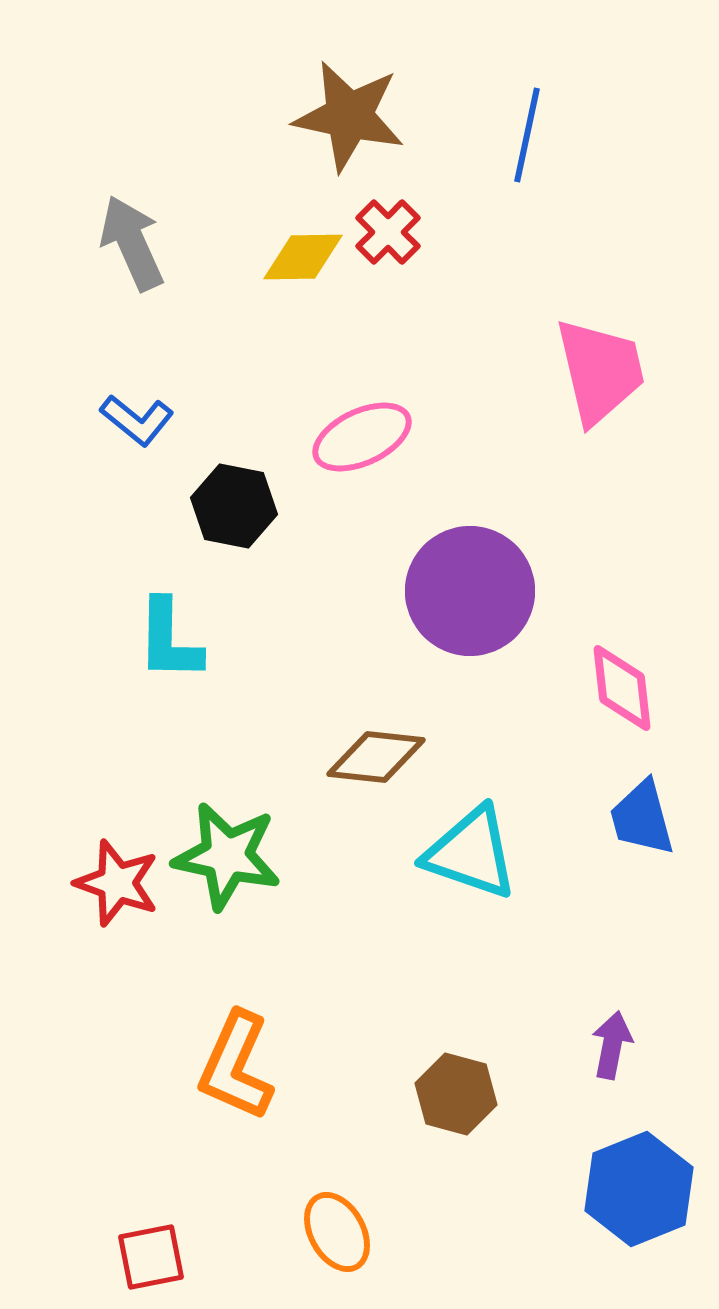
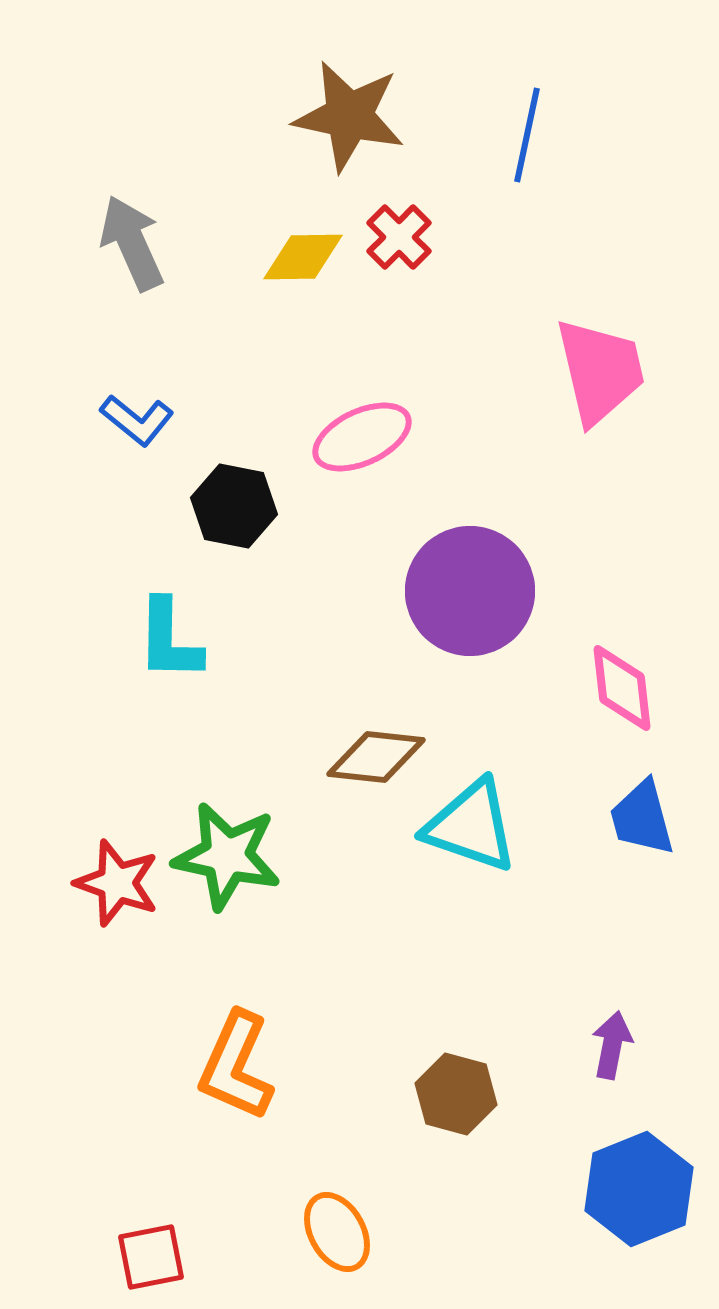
red cross: moved 11 px right, 5 px down
cyan triangle: moved 27 px up
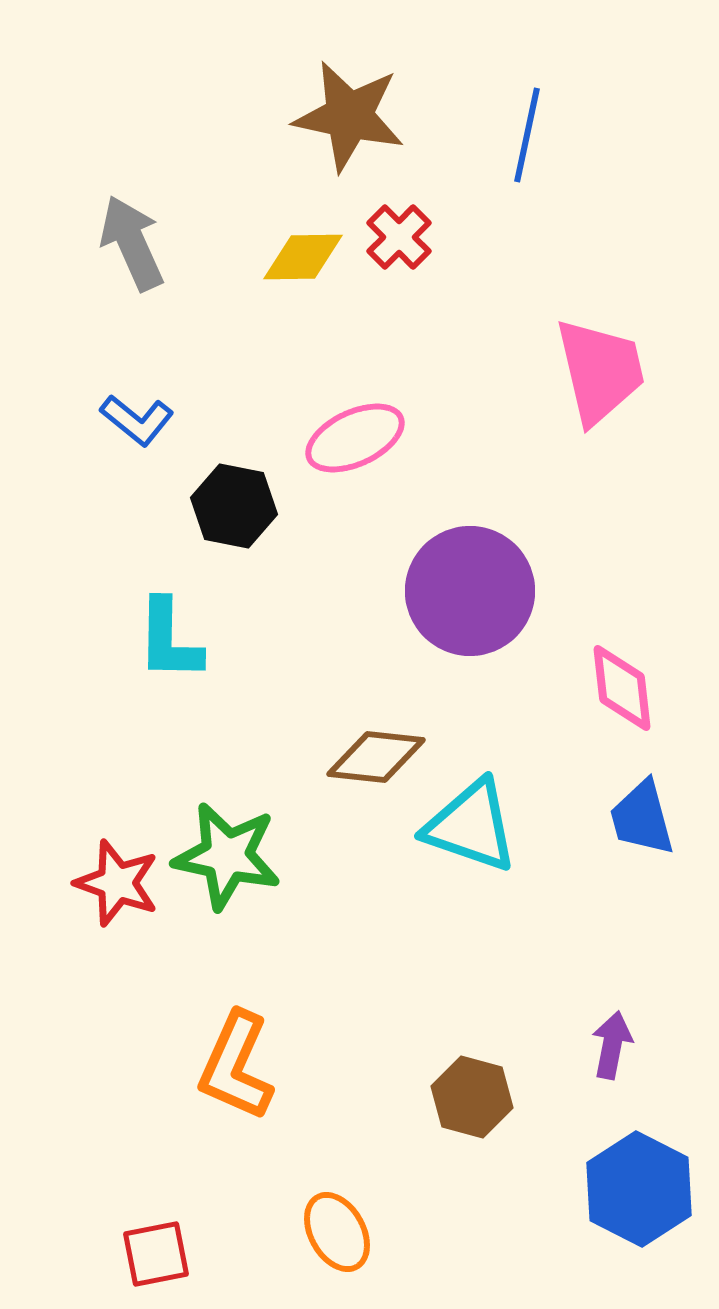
pink ellipse: moved 7 px left, 1 px down
brown hexagon: moved 16 px right, 3 px down
blue hexagon: rotated 11 degrees counterclockwise
red square: moved 5 px right, 3 px up
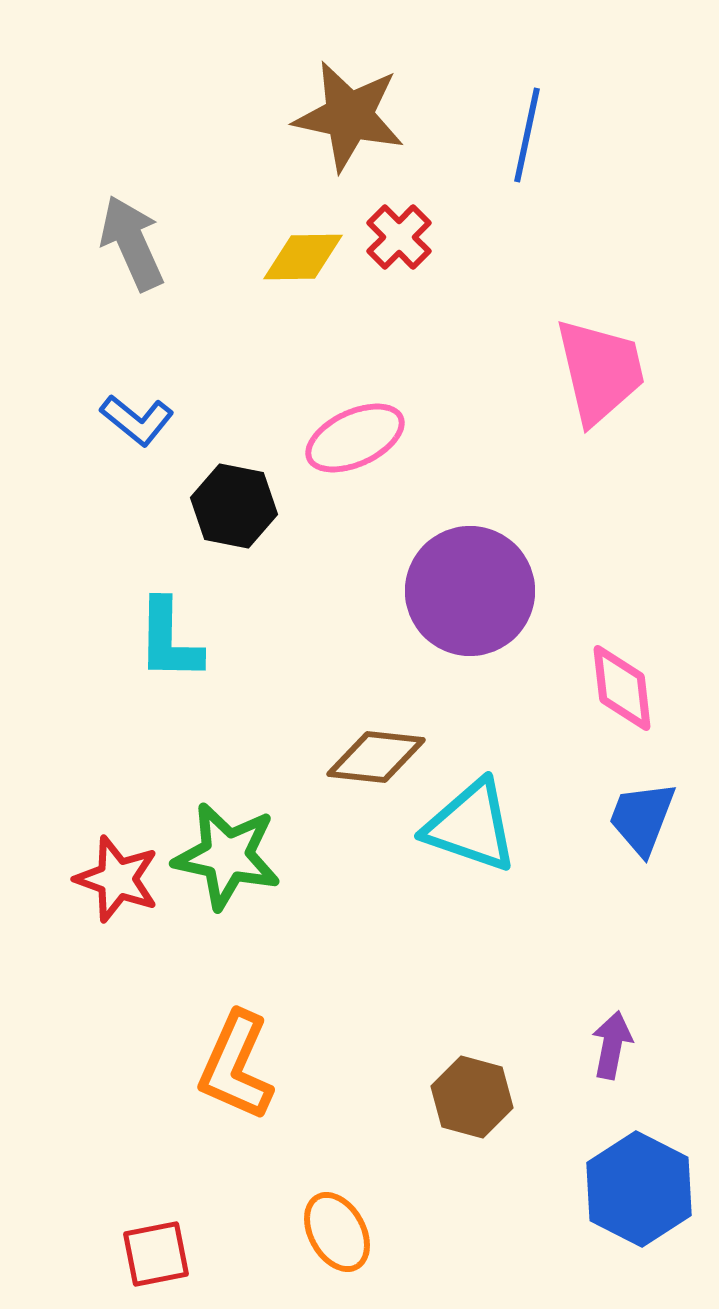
blue trapezoid: rotated 36 degrees clockwise
red star: moved 4 px up
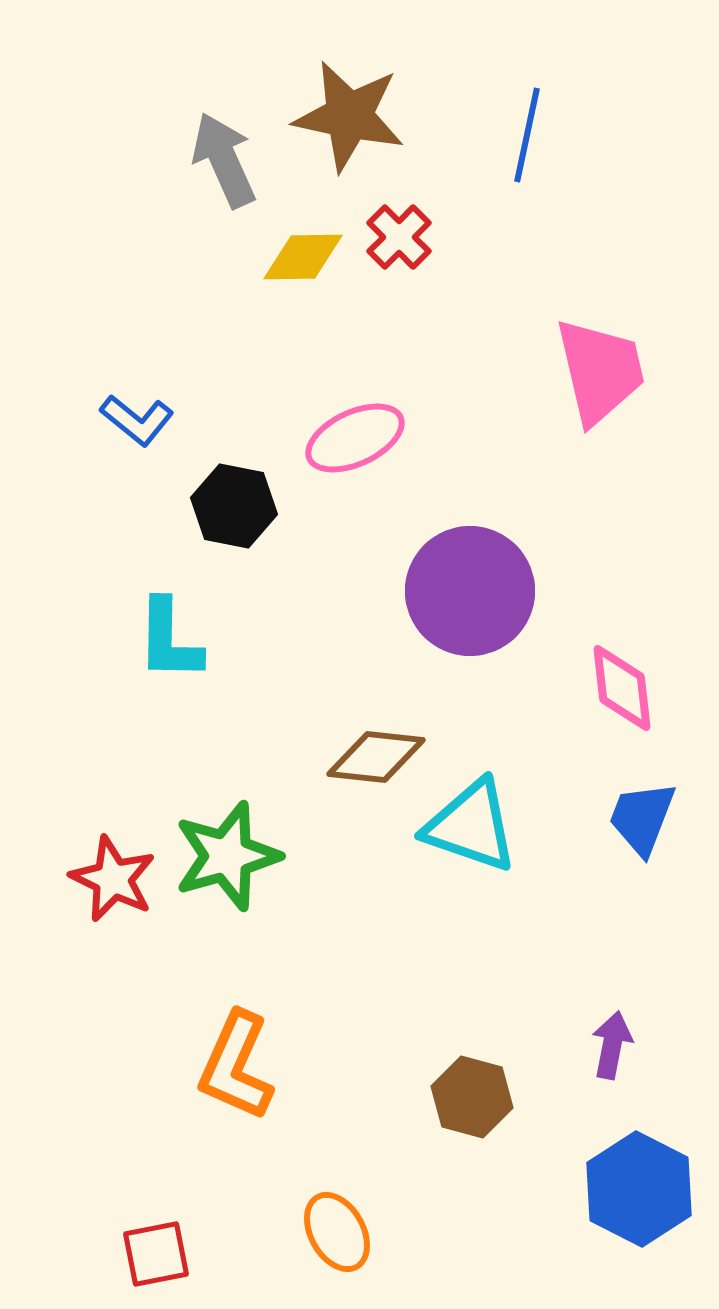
gray arrow: moved 92 px right, 83 px up
green star: rotated 28 degrees counterclockwise
red star: moved 4 px left; rotated 6 degrees clockwise
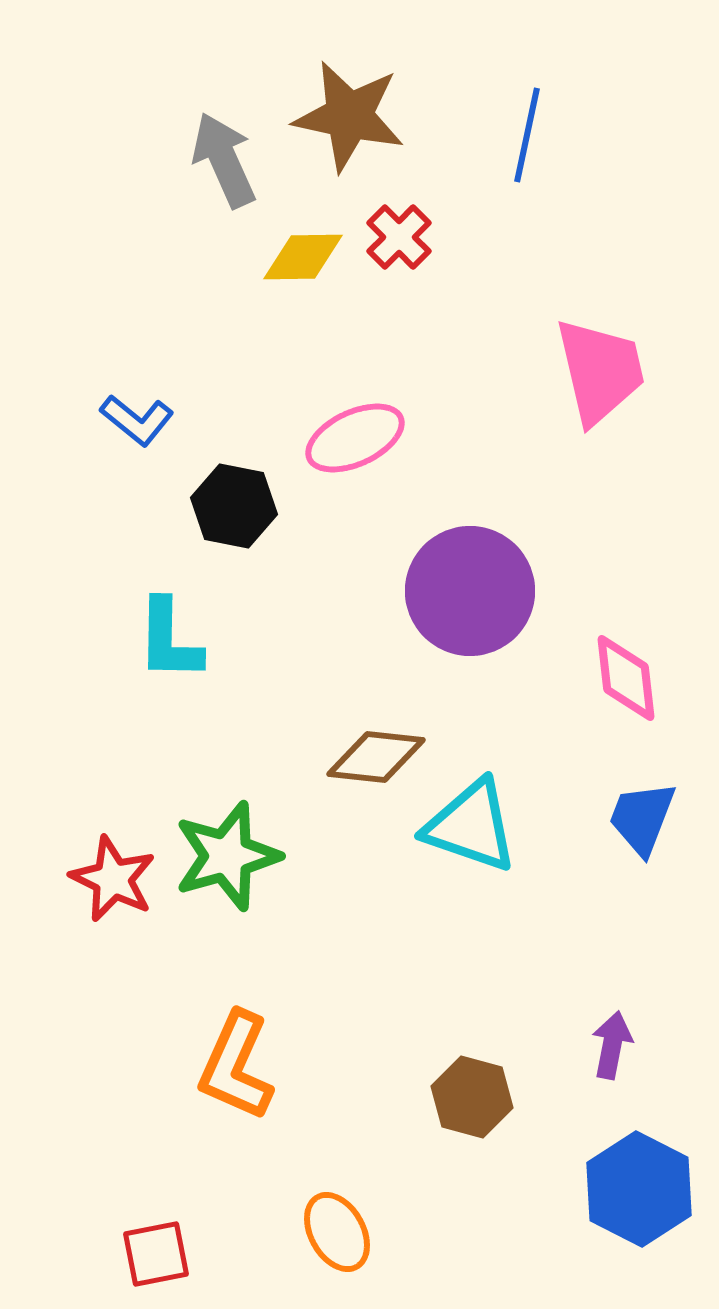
pink diamond: moved 4 px right, 10 px up
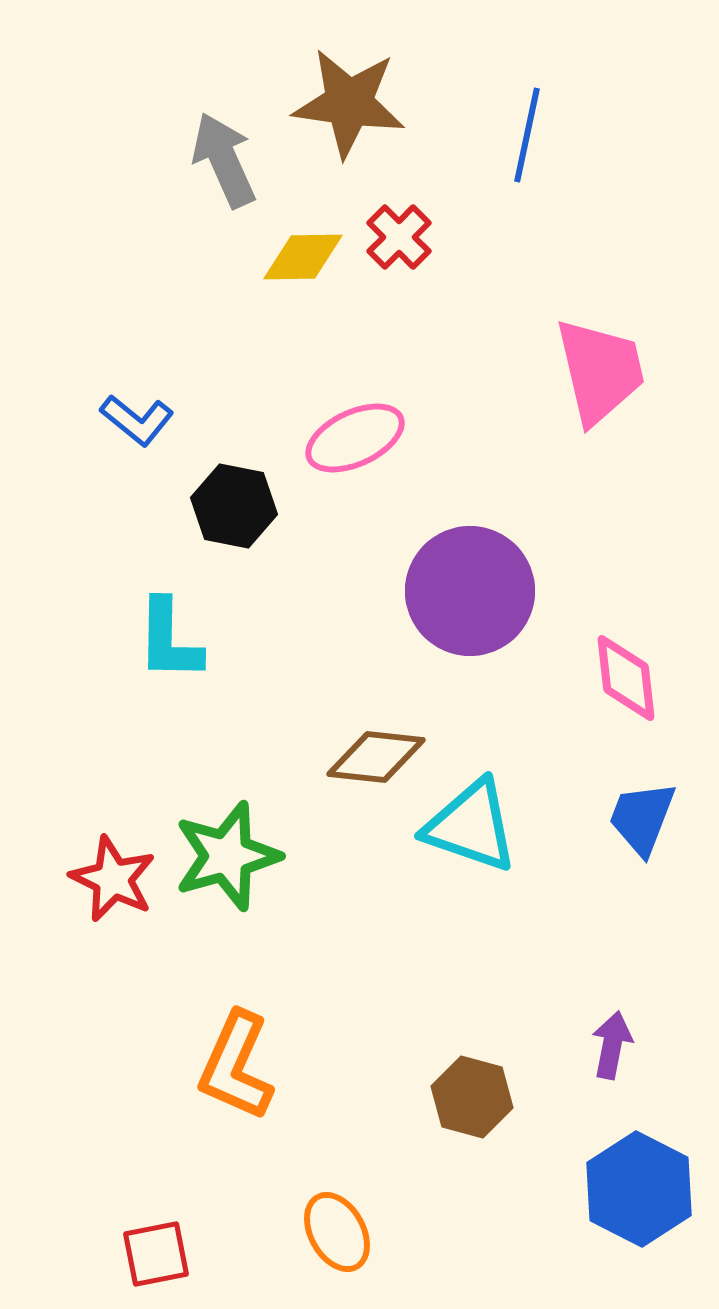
brown star: moved 13 px up; rotated 4 degrees counterclockwise
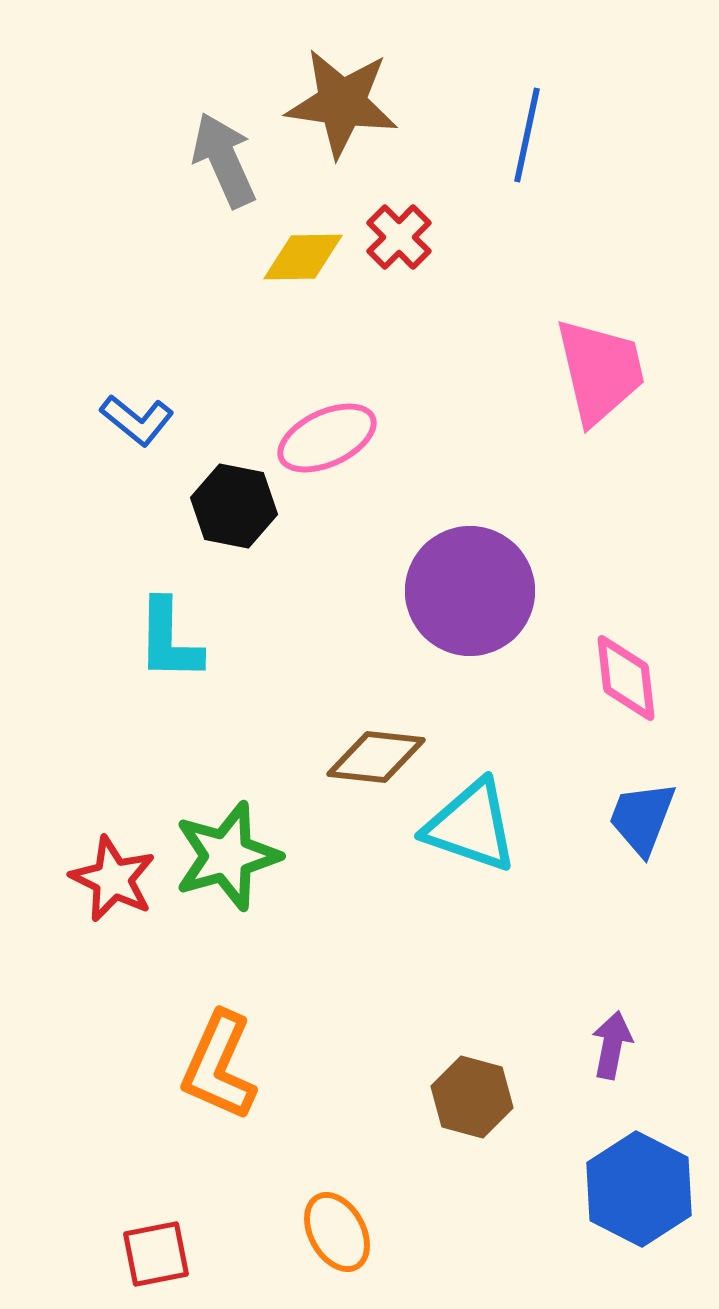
brown star: moved 7 px left
pink ellipse: moved 28 px left
orange L-shape: moved 17 px left
